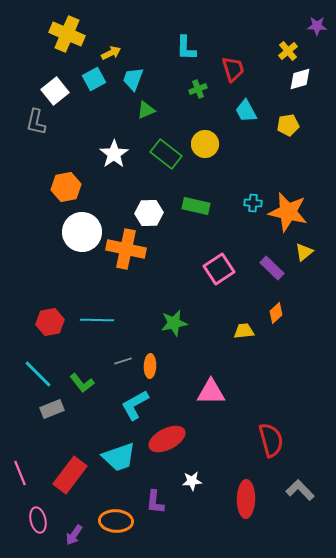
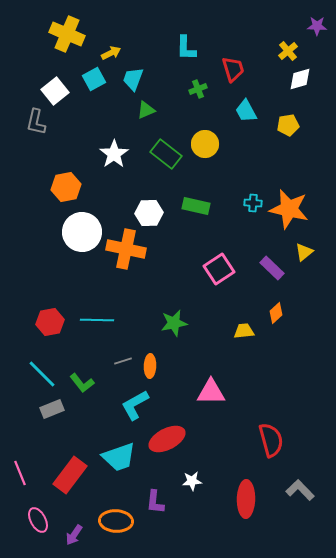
orange star at (288, 212): moved 1 px right, 3 px up
cyan line at (38, 374): moved 4 px right
pink ellipse at (38, 520): rotated 15 degrees counterclockwise
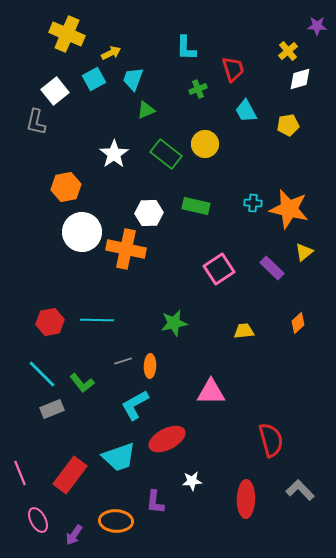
orange diamond at (276, 313): moved 22 px right, 10 px down
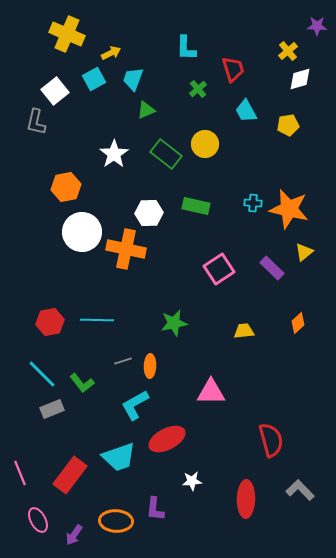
green cross at (198, 89): rotated 18 degrees counterclockwise
purple L-shape at (155, 502): moved 7 px down
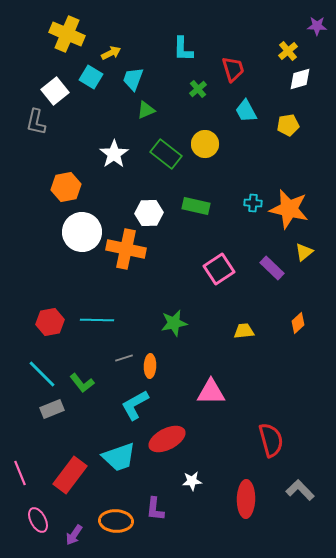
cyan L-shape at (186, 48): moved 3 px left, 1 px down
cyan square at (94, 79): moved 3 px left, 2 px up; rotated 30 degrees counterclockwise
gray line at (123, 361): moved 1 px right, 3 px up
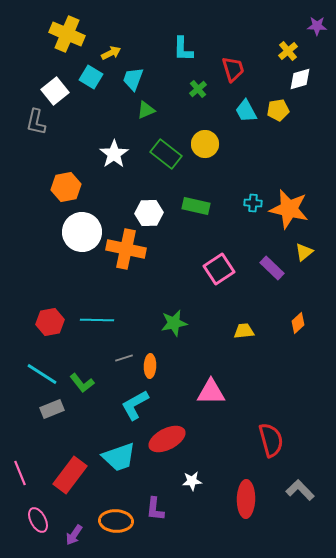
yellow pentagon at (288, 125): moved 10 px left, 15 px up
cyan line at (42, 374): rotated 12 degrees counterclockwise
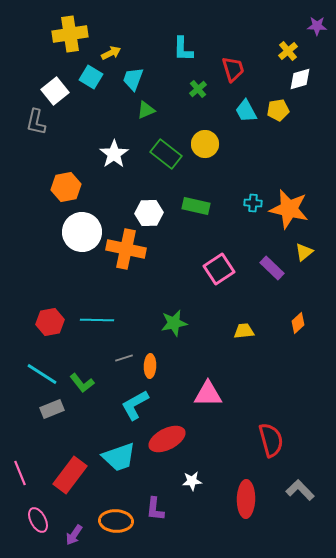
yellow cross at (67, 34): moved 3 px right; rotated 32 degrees counterclockwise
pink triangle at (211, 392): moved 3 px left, 2 px down
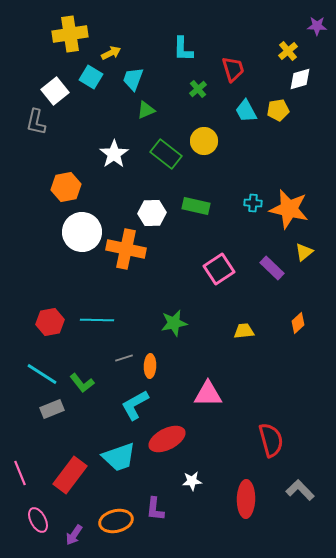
yellow circle at (205, 144): moved 1 px left, 3 px up
white hexagon at (149, 213): moved 3 px right
orange ellipse at (116, 521): rotated 16 degrees counterclockwise
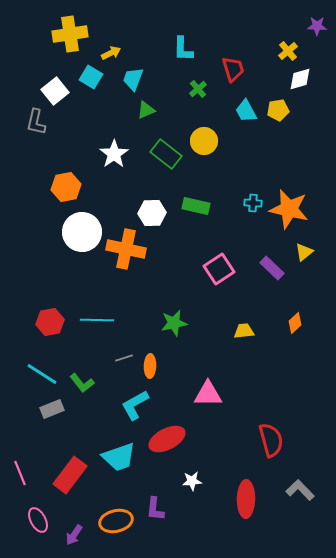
orange diamond at (298, 323): moved 3 px left
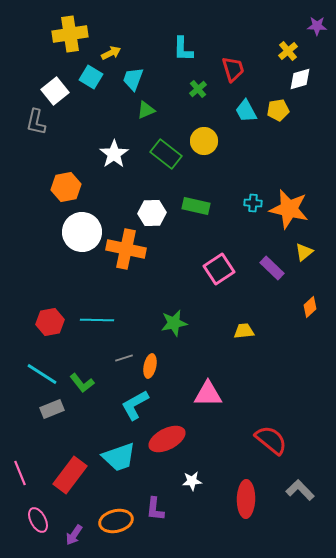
orange diamond at (295, 323): moved 15 px right, 16 px up
orange ellipse at (150, 366): rotated 10 degrees clockwise
red semicircle at (271, 440): rotated 36 degrees counterclockwise
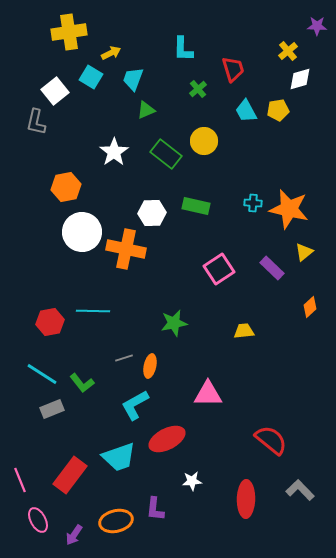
yellow cross at (70, 34): moved 1 px left, 2 px up
white star at (114, 154): moved 2 px up
cyan line at (97, 320): moved 4 px left, 9 px up
pink line at (20, 473): moved 7 px down
